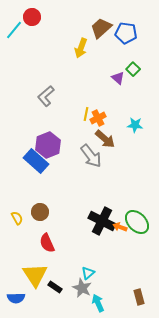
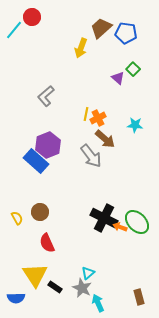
black cross: moved 2 px right, 3 px up
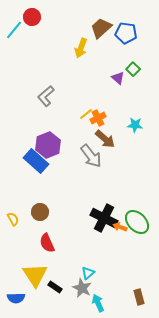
yellow line: rotated 40 degrees clockwise
yellow semicircle: moved 4 px left, 1 px down
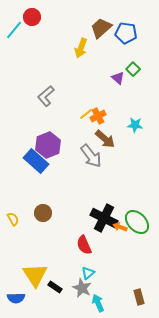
orange cross: moved 2 px up
brown circle: moved 3 px right, 1 px down
red semicircle: moved 37 px right, 2 px down
